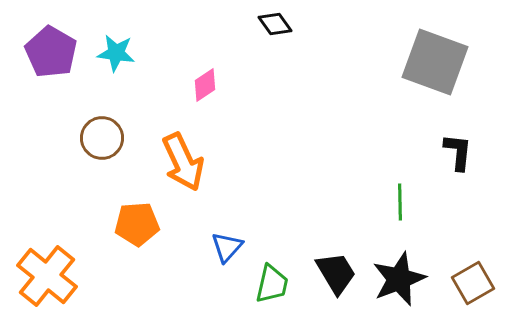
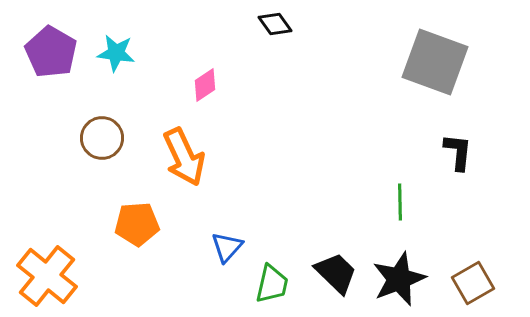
orange arrow: moved 1 px right, 5 px up
black trapezoid: rotated 15 degrees counterclockwise
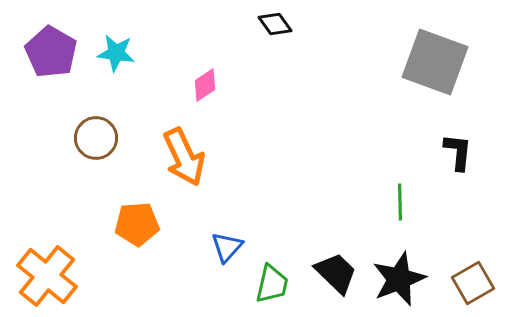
brown circle: moved 6 px left
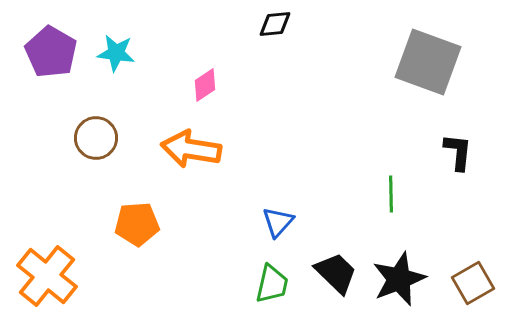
black diamond: rotated 60 degrees counterclockwise
gray square: moved 7 px left
orange arrow: moved 7 px right, 8 px up; rotated 124 degrees clockwise
green line: moved 9 px left, 8 px up
blue triangle: moved 51 px right, 25 px up
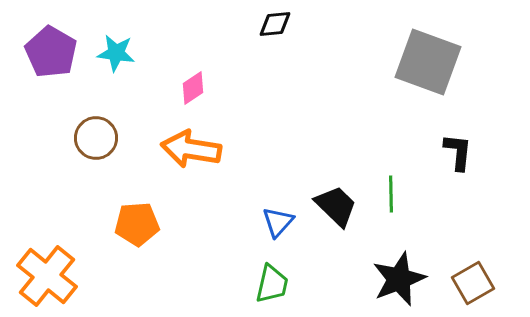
pink diamond: moved 12 px left, 3 px down
black trapezoid: moved 67 px up
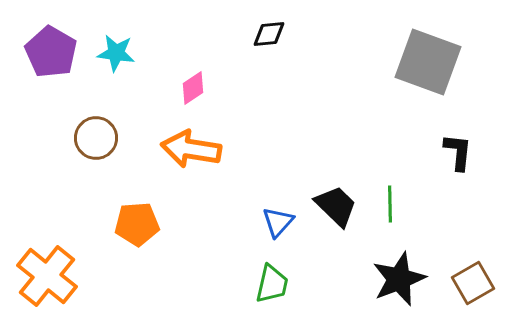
black diamond: moved 6 px left, 10 px down
green line: moved 1 px left, 10 px down
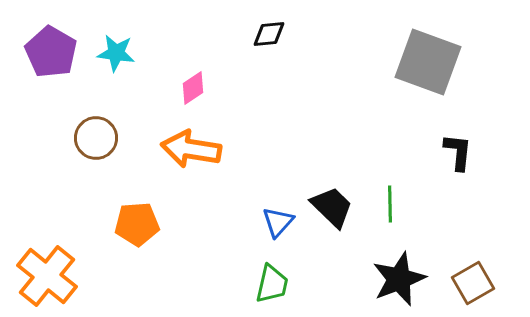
black trapezoid: moved 4 px left, 1 px down
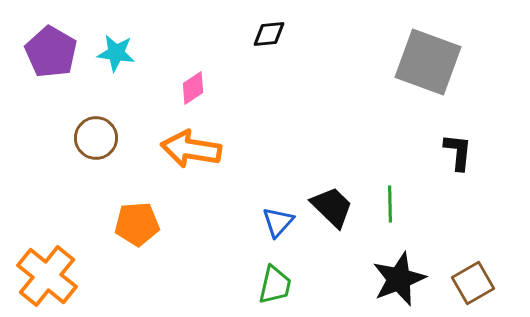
green trapezoid: moved 3 px right, 1 px down
